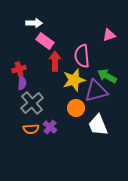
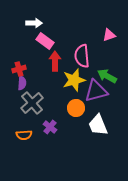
orange semicircle: moved 7 px left, 6 px down
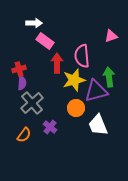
pink triangle: moved 2 px right, 1 px down
red arrow: moved 2 px right, 2 px down
green arrow: moved 2 px right, 1 px down; rotated 54 degrees clockwise
orange semicircle: rotated 49 degrees counterclockwise
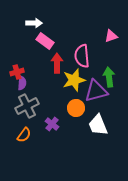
red cross: moved 2 px left, 3 px down
gray cross: moved 5 px left, 3 px down; rotated 15 degrees clockwise
purple cross: moved 2 px right, 3 px up
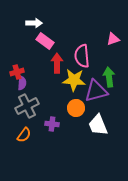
pink triangle: moved 2 px right, 3 px down
yellow star: rotated 20 degrees clockwise
purple cross: rotated 32 degrees counterclockwise
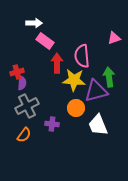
pink triangle: moved 1 px right, 1 px up
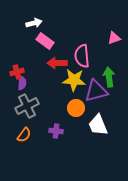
white arrow: rotated 14 degrees counterclockwise
red arrow: rotated 90 degrees counterclockwise
purple cross: moved 4 px right, 7 px down
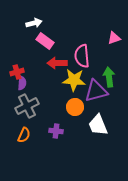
orange circle: moved 1 px left, 1 px up
orange semicircle: rotated 14 degrees counterclockwise
